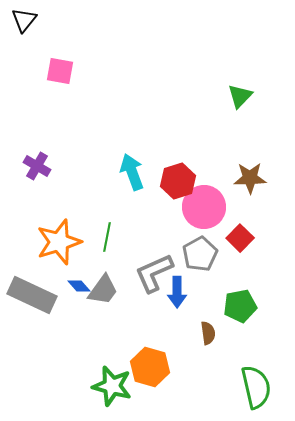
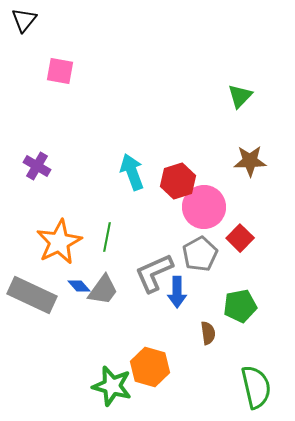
brown star: moved 17 px up
orange star: rotated 9 degrees counterclockwise
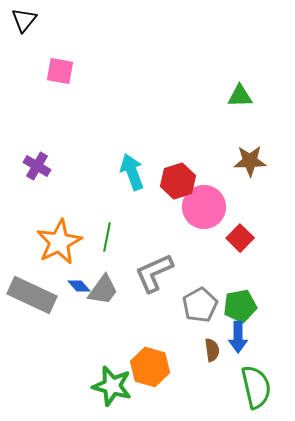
green triangle: rotated 44 degrees clockwise
gray pentagon: moved 51 px down
blue arrow: moved 61 px right, 45 px down
brown semicircle: moved 4 px right, 17 px down
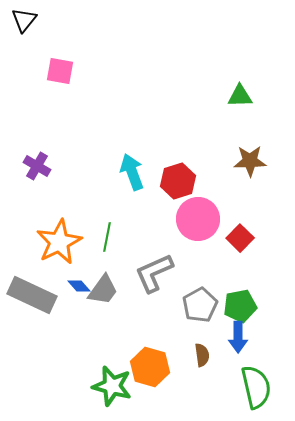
pink circle: moved 6 px left, 12 px down
brown semicircle: moved 10 px left, 5 px down
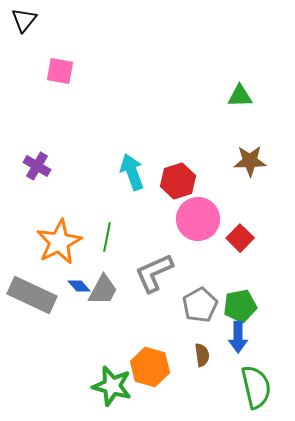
gray trapezoid: rotated 8 degrees counterclockwise
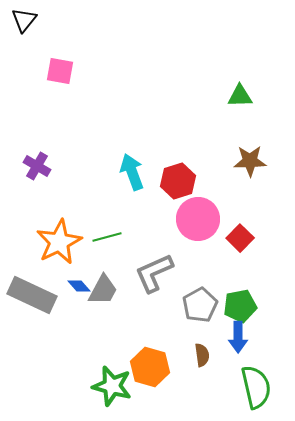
green line: rotated 64 degrees clockwise
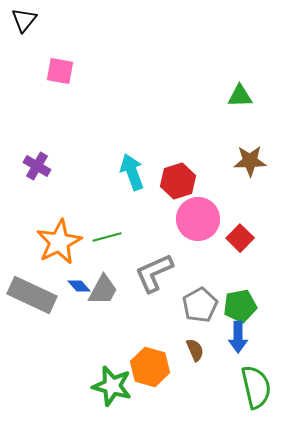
brown semicircle: moved 7 px left, 5 px up; rotated 15 degrees counterclockwise
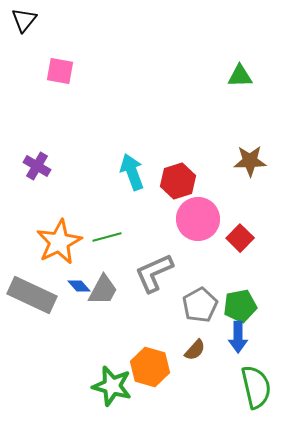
green triangle: moved 20 px up
brown semicircle: rotated 65 degrees clockwise
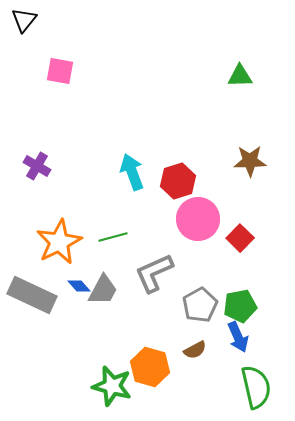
green line: moved 6 px right
blue arrow: rotated 24 degrees counterclockwise
brown semicircle: rotated 20 degrees clockwise
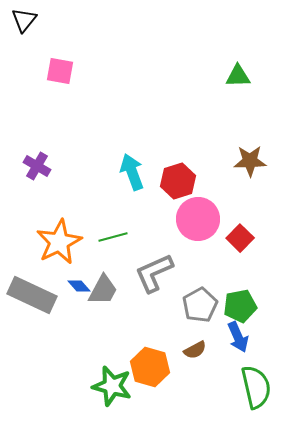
green triangle: moved 2 px left
